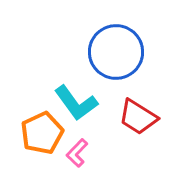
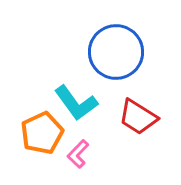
pink L-shape: moved 1 px right, 1 px down
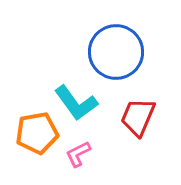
red trapezoid: rotated 81 degrees clockwise
orange pentagon: moved 5 px left; rotated 15 degrees clockwise
pink L-shape: rotated 20 degrees clockwise
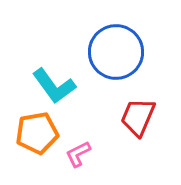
cyan L-shape: moved 22 px left, 17 px up
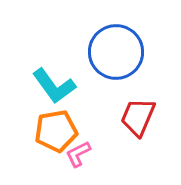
orange pentagon: moved 19 px right, 2 px up
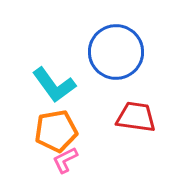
cyan L-shape: moved 1 px up
red trapezoid: moved 2 px left; rotated 75 degrees clockwise
pink L-shape: moved 13 px left, 6 px down
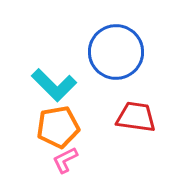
cyan L-shape: rotated 9 degrees counterclockwise
orange pentagon: moved 2 px right, 4 px up
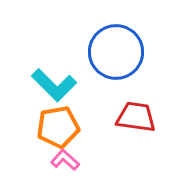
pink L-shape: rotated 68 degrees clockwise
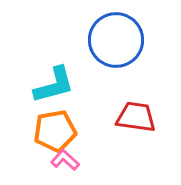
blue circle: moved 12 px up
cyan L-shape: rotated 60 degrees counterclockwise
orange pentagon: moved 3 px left, 4 px down
